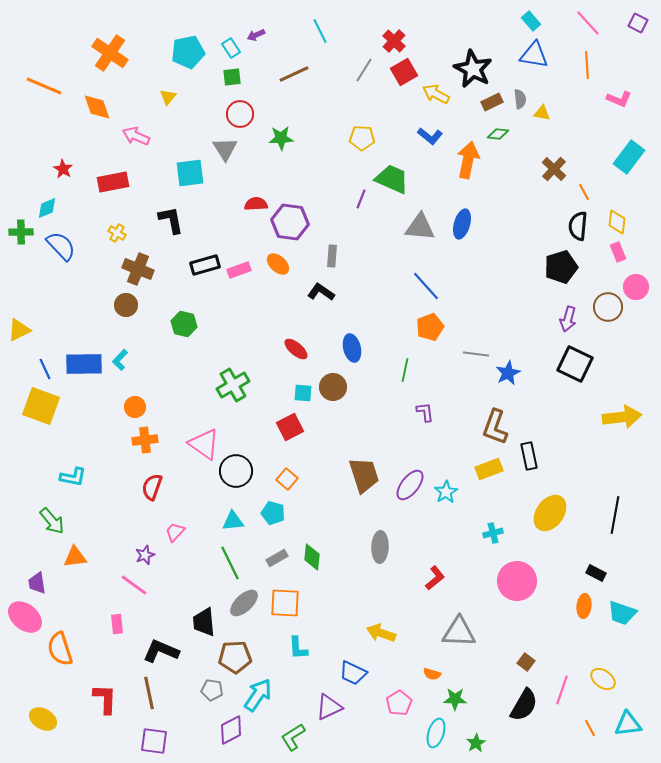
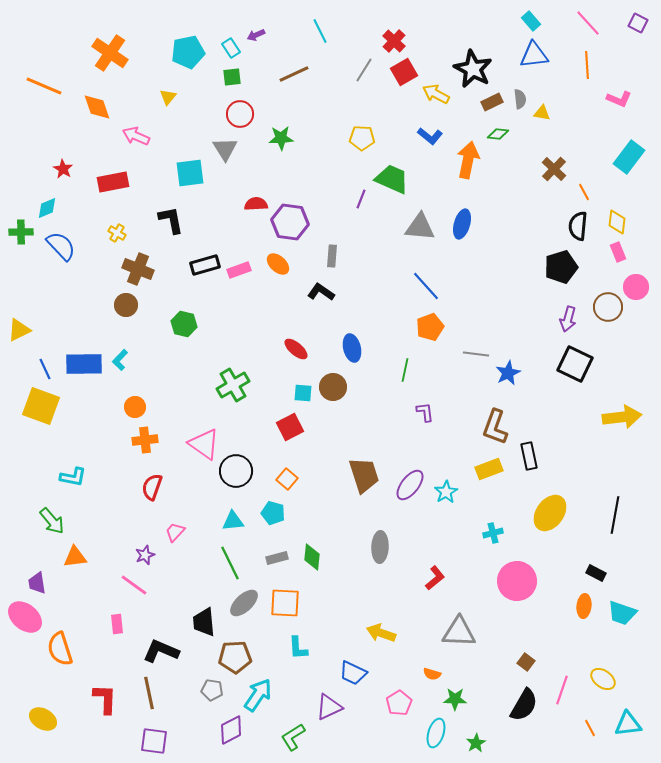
blue triangle at (534, 55): rotated 16 degrees counterclockwise
gray rectangle at (277, 558): rotated 15 degrees clockwise
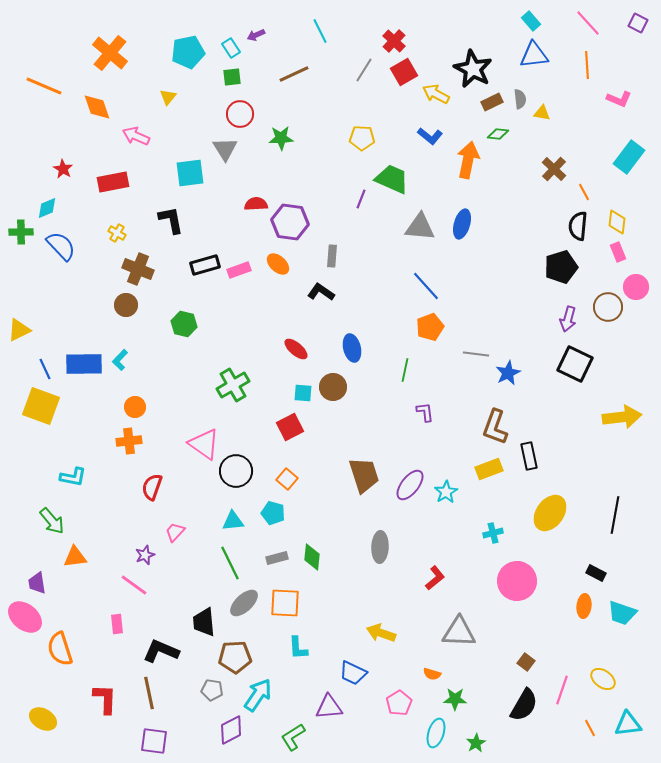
orange cross at (110, 53): rotated 6 degrees clockwise
orange cross at (145, 440): moved 16 px left, 1 px down
purple triangle at (329, 707): rotated 20 degrees clockwise
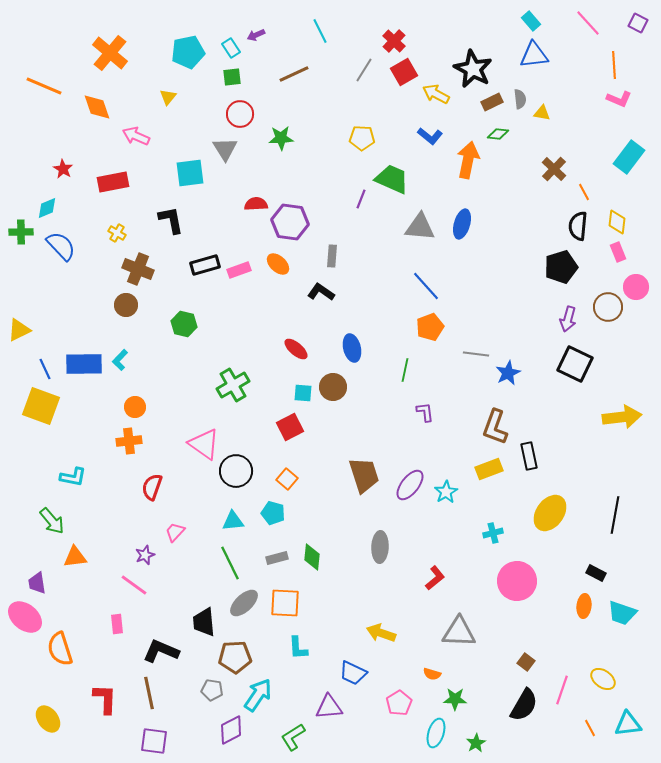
orange line at (587, 65): moved 27 px right
yellow ellipse at (43, 719): moved 5 px right; rotated 24 degrees clockwise
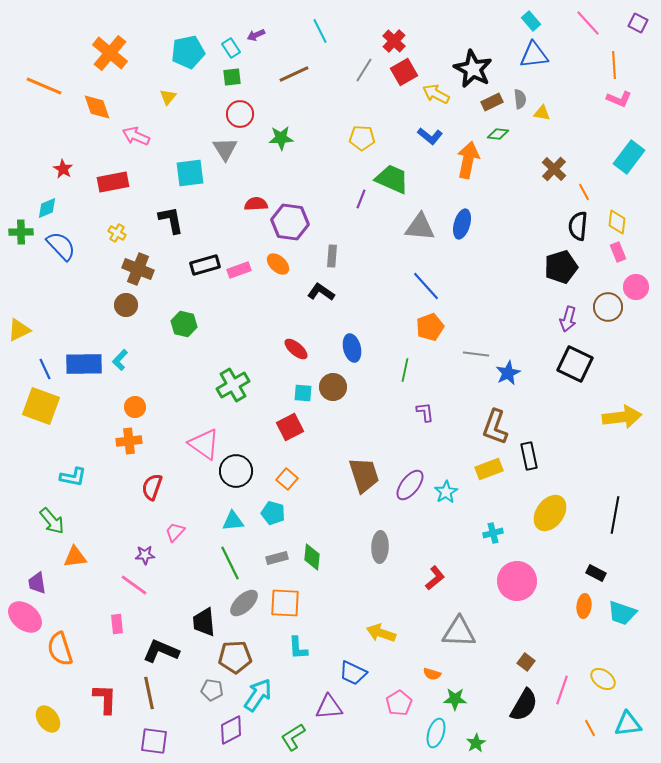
purple star at (145, 555): rotated 18 degrees clockwise
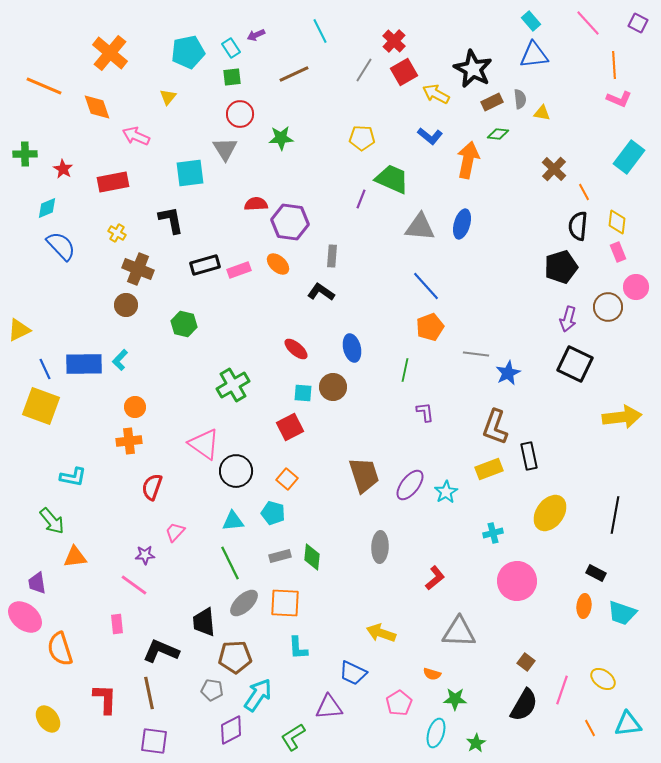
green cross at (21, 232): moved 4 px right, 78 px up
gray rectangle at (277, 558): moved 3 px right, 2 px up
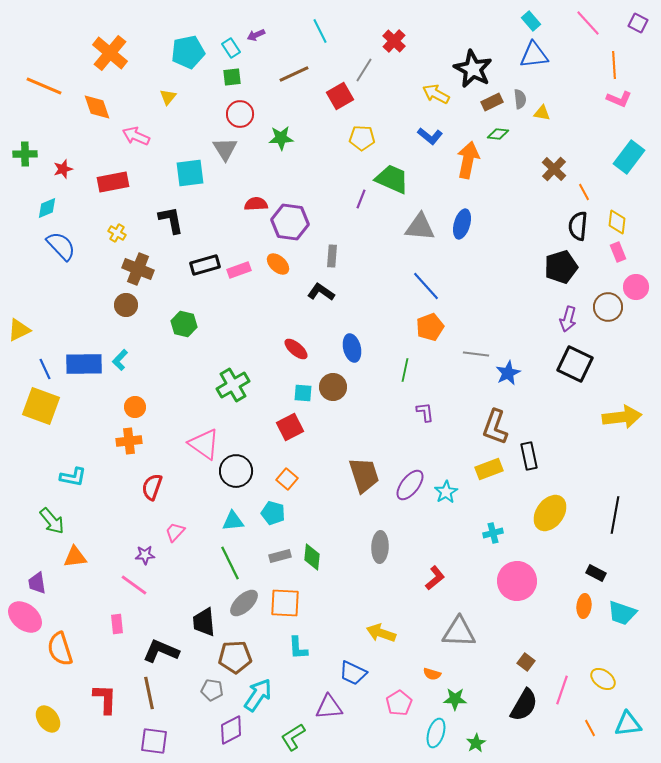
red square at (404, 72): moved 64 px left, 24 px down
red star at (63, 169): rotated 24 degrees clockwise
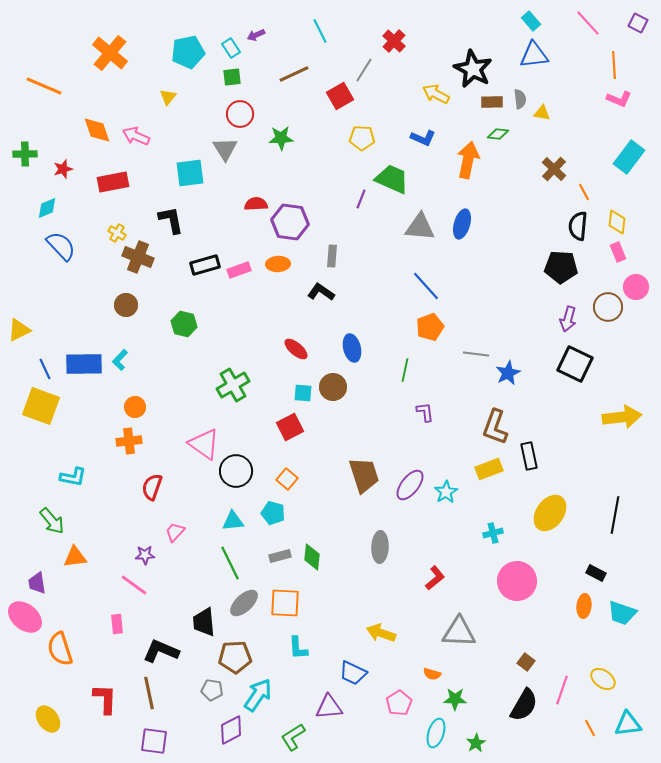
brown rectangle at (492, 102): rotated 25 degrees clockwise
orange diamond at (97, 107): moved 23 px down
blue L-shape at (430, 136): moved 7 px left, 2 px down; rotated 15 degrees counterclockwise
orange ellipse at (278, 264): rotated 45 degrees counterclockwise
black pentagon at (561, 267): rotated 20 degrees clockwise
brown cross at (138, 269): moved 12 px up
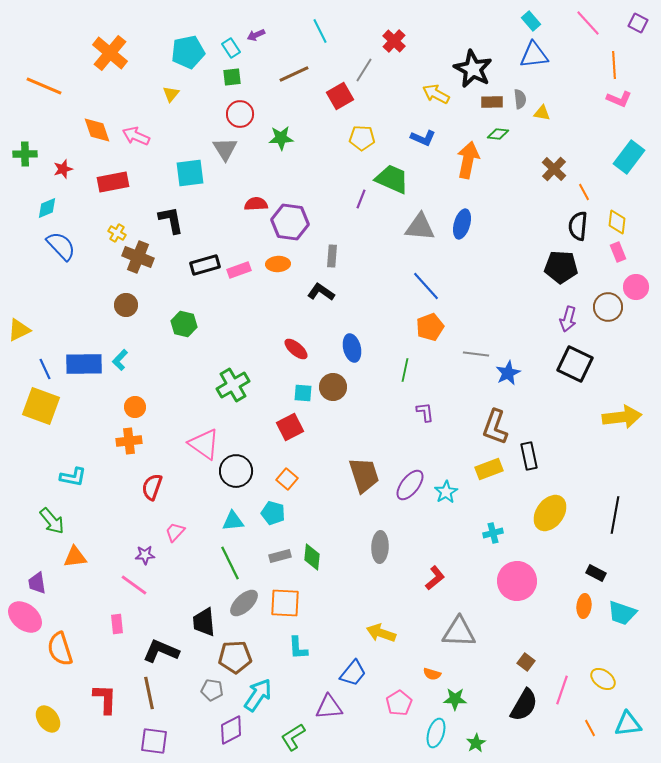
yellow triangle at (168, 97): moved 3 px right, 3 px up
blue trapezoid at (353, 673): rotated 76 degrees counterclockwise
